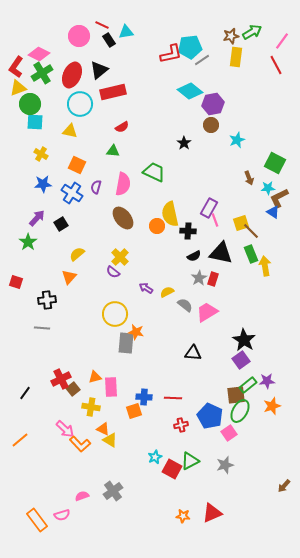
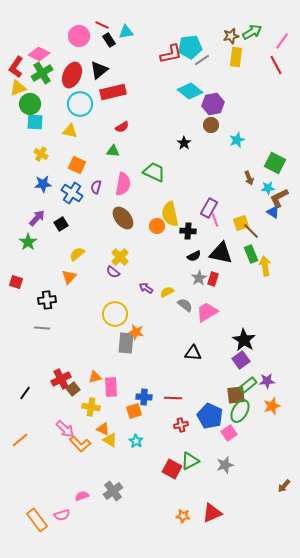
cyan star at (155, 457): moved 19 px left, 16 px up; rotated 16 degrees counterclockwise
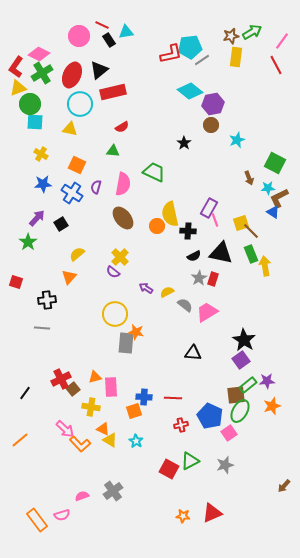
yellow triangle at (70, 131): moved 2 px up
red square at (172, 469): moved 3 px left
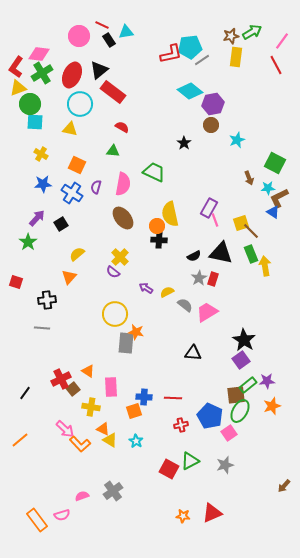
pink diamond at (39, 54): rotated 20 degrees counterclockwise
red rectangle at (113, 92): rotated 50 degrees clockwise
red semicircle at (122, 127): rotated 120 degrees counterclockwise
black cross at (188, 231): moved 29 px left, 9 px down
orange triangle at (95, 377): moved 7 px left, 6 px up; rotated 48 degrees clockwise
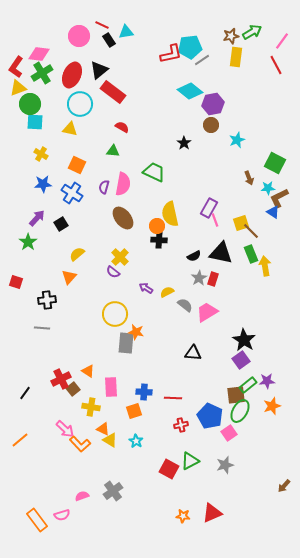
purple semicircle at (96, 187): moved 8 px right
blue cross at (144, 397): moved 5 px up
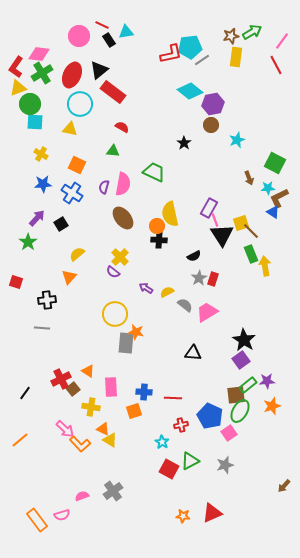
black triangle at (221, 253): moved 1 px right, 18 px up; rotated 45 degrees clockwise
cyan star at (136, 441): moved 26 px right, 1 px down
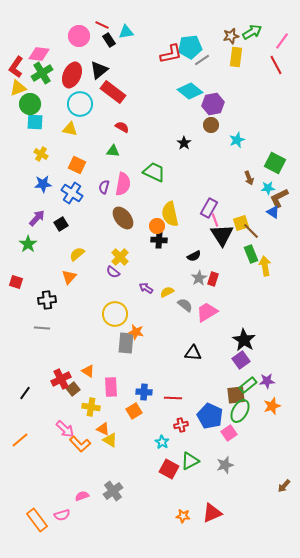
green star at (28, 242): moved 2 px down
orange square at (134, 411): rotated 14 degrees counterclockwise
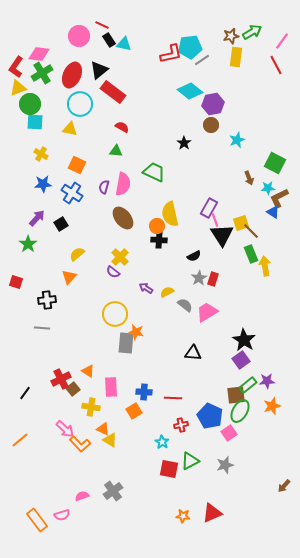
cyan triangle at (126, 32): moved 2 px left, 12 px down; rotated 21 degrees clockwise
green triangle at (113, 151): moved 3 px right
red square at (169, 469): rotated 18 degrees counterclockwise
